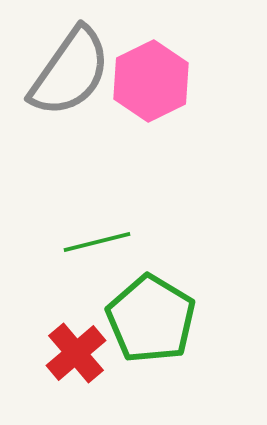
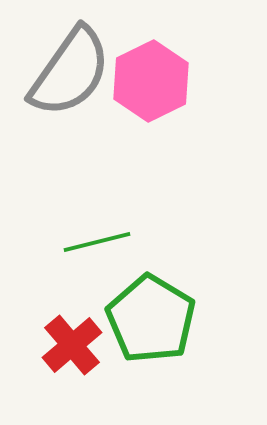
red cross: moved 4 px left, 8 px up
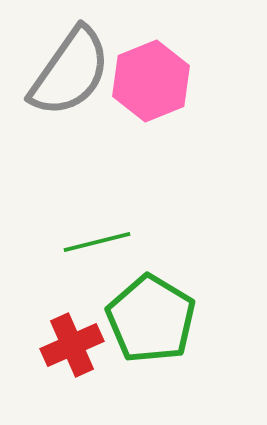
pink hexagon: rotated 4 degrees clockwise
red cross: rotated 16 degrees clockwise
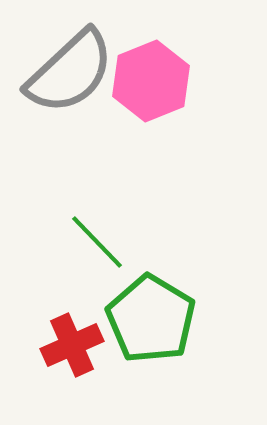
gray semicircle: rotated 12 degrees clockwise
green line: rotated 60 degrees clockwise
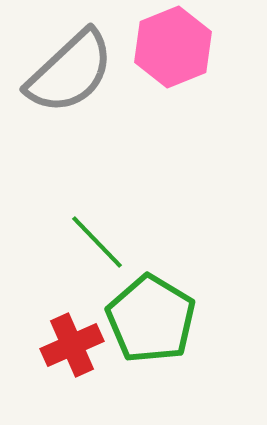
pink hexagon: moved 22 px right, 34 px up
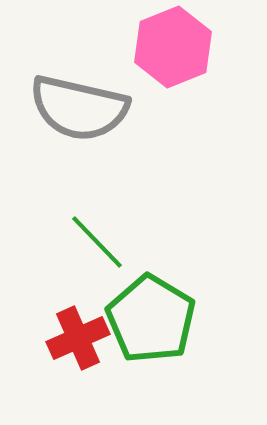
gray semicircle: moved 9 px right, 36 px down; rotated 56 degrees clockwise
red cross: moved 6 px right, 7 px up
